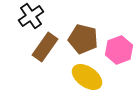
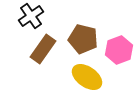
brown rectangle: moved 2 px left, 2 px down
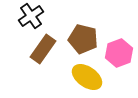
pink hexagon: moved 3 px down
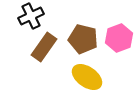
black cross: rotated 10 degrees clockwise
brown rectangle: moved 1 px right, 2 px up
pink hexagon: moved 15 px up
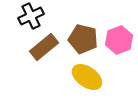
pink hexagon: moved 2 px down
brown rectangle: rotated 16 degrees clockwise
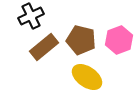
brown pentagon: moved 2 px left, 1 px down
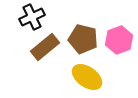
black cross: moved 1 px right, 1 px down
brown pentagon: moved 2 px right, 1 px up
brown rectangle: moved 1 px right
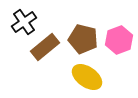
black cross: moved 8 px left, 5 px down; rotated 10 degrees counterclockwise
